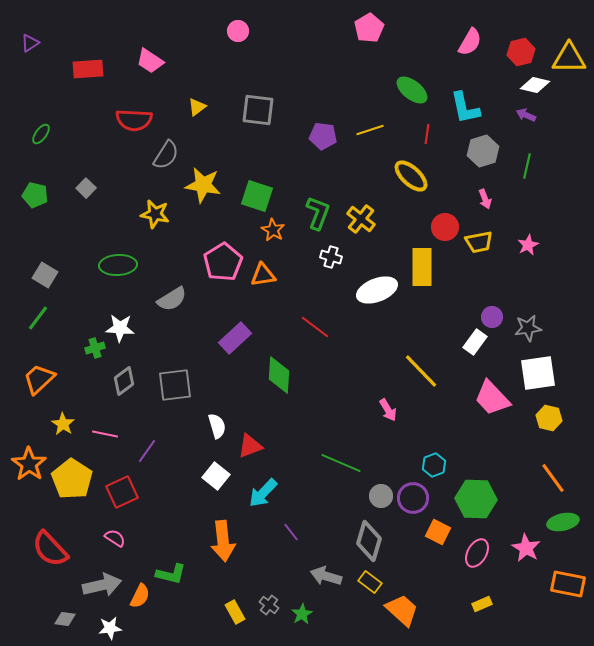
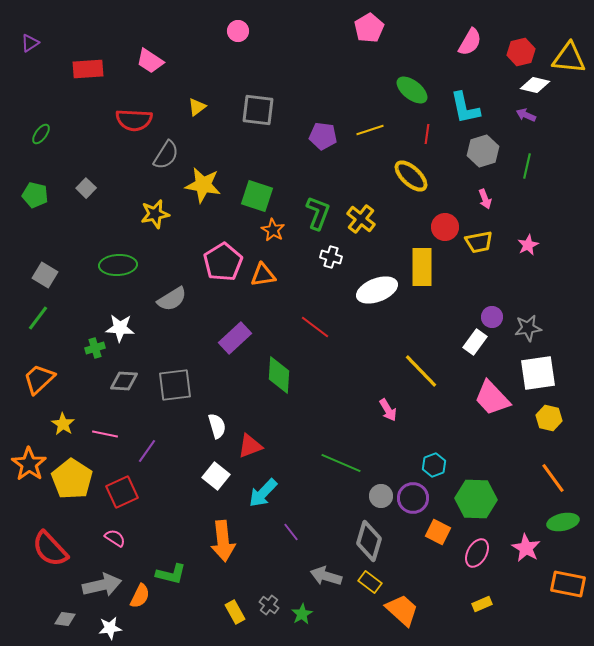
yellow triangle at (569, 58): rotated 6 degrees clockwise
yellow star at (155, 214): rotated 24 degrees counterclockwise
gray diamond at (124, 381): rotated 40 degrees clockwise
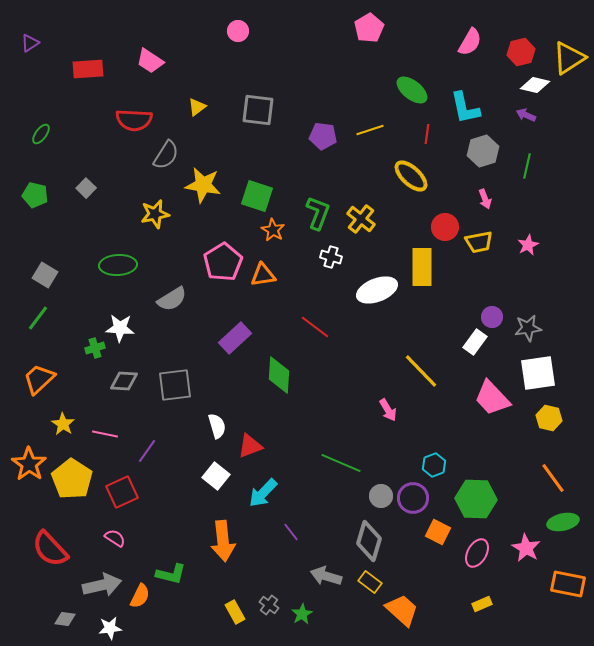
yellow triangle at (569, 58): rotated 39 degrees counterclockwise
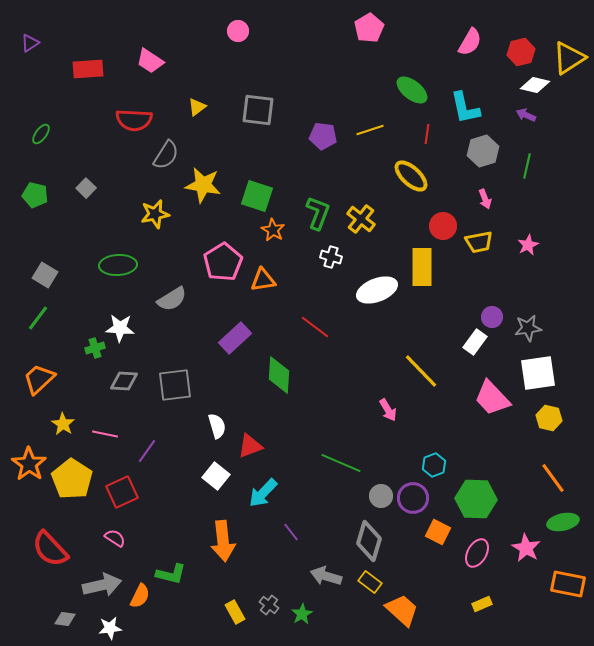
red circle at (445, 227): moved 2 px left, 1 px up
orange triangle at (263, 275): moved 5 px down
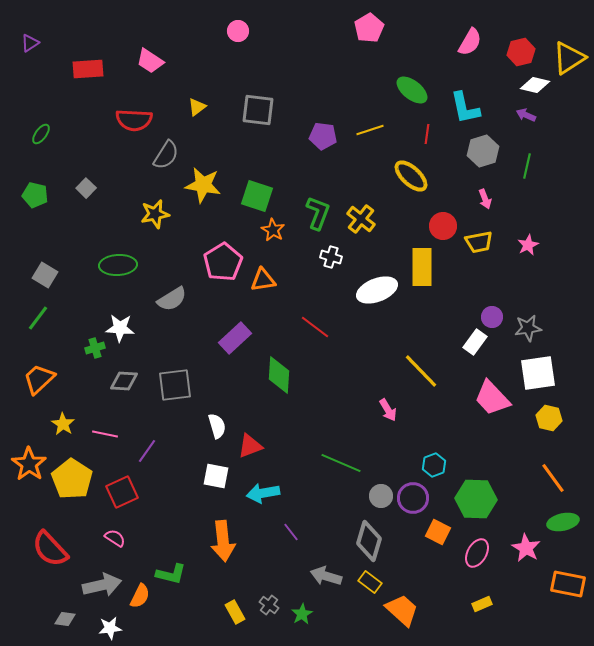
white square at (216, 476): rotated 28 degrees counterclockwise
cyan arrow at (263, 493): rotated 36 degrees clockwise
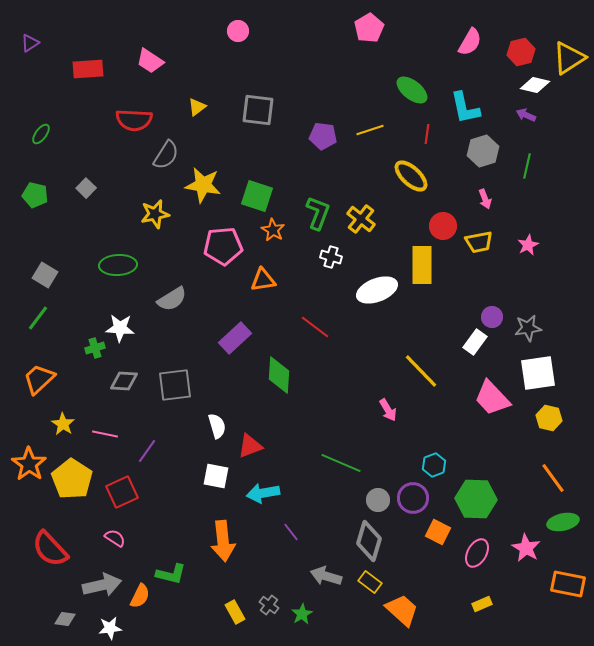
pink pentagon at (223, 262): moved 16 px up; rotated 27 degrees clockwise
yellow rectangle at (422, 267): moved 2 px up
gray circle at (381, 496): moved 3 px left, 4 px down
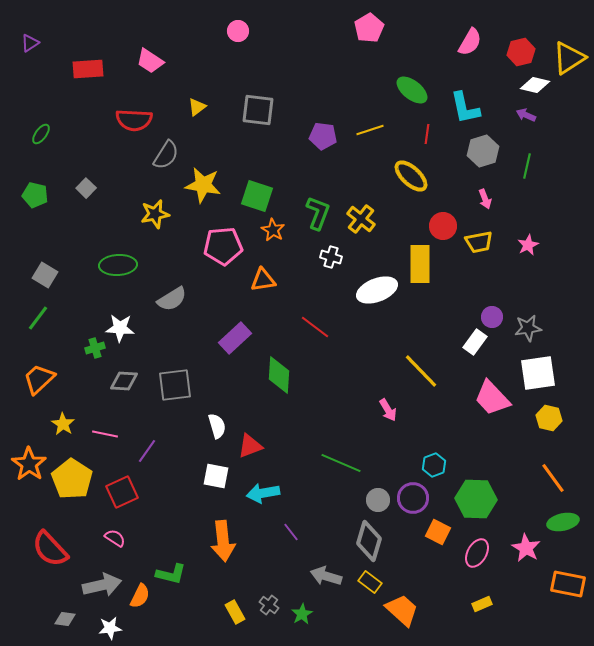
yellow rectangle at (422, 265): moved 2 px left, 1 px up
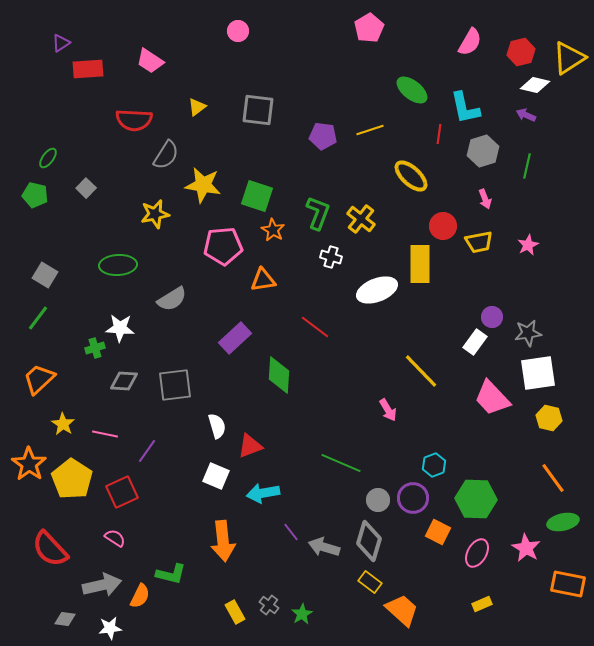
purple triangle at (30, 43): moved 31 px right
green ellipse at (41, 134): moved 7 px right, 24 px down
red line at (427, 134): moved 12 px right
gray star at (528, 328): moved 5 px down
white square at (216, 476): rotated 12 degrees clockwise
gray arrow at (326, 576): moved 2 px left, 29 px up
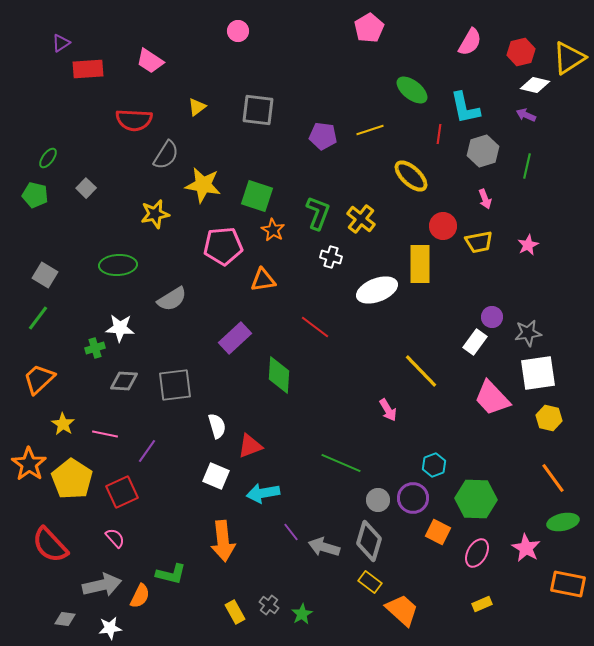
pink semicircle at (115, 538): rotated 15 degrees clockwise
red semicircle at (50, 549): moved 4 px up
